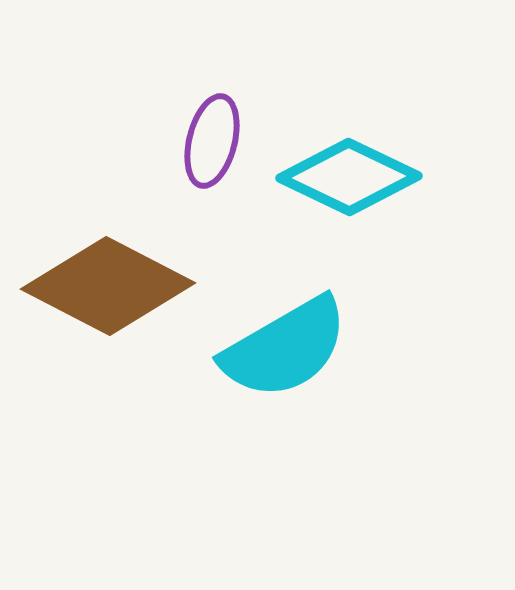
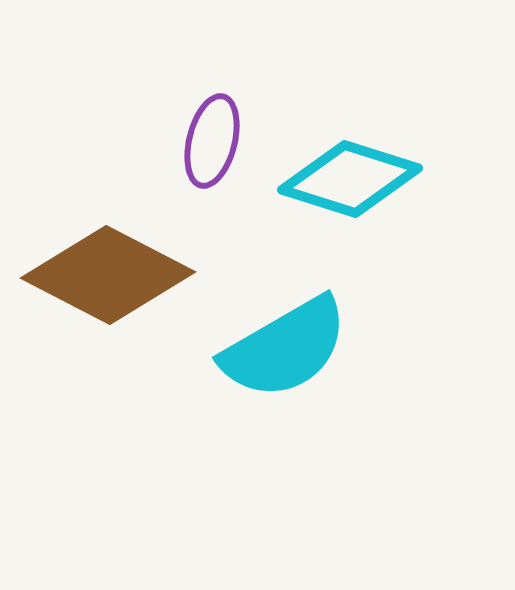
cyan diamond: moved 1 px right, 2 px down; rotated 8 degrees counterclockwise
brown diamond: moved 11 px up
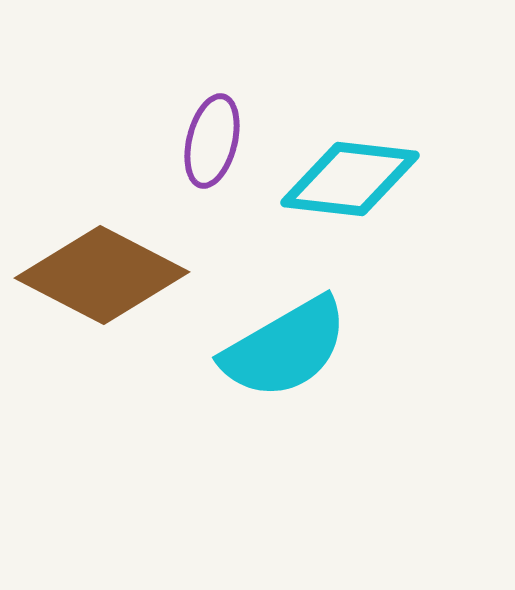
cyan diamond: rotated 11 degrees counterclockwise
brown diamond: moved 6 px left
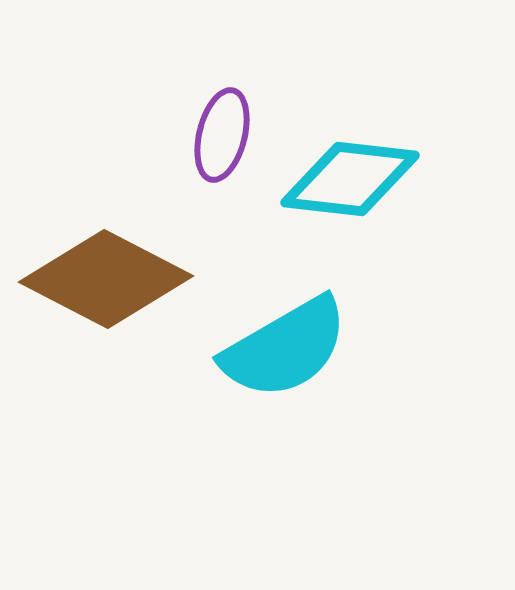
purple ellipse: moved 10 px right, 6 px up
brown diamond: moved 4 px right, 4 px down
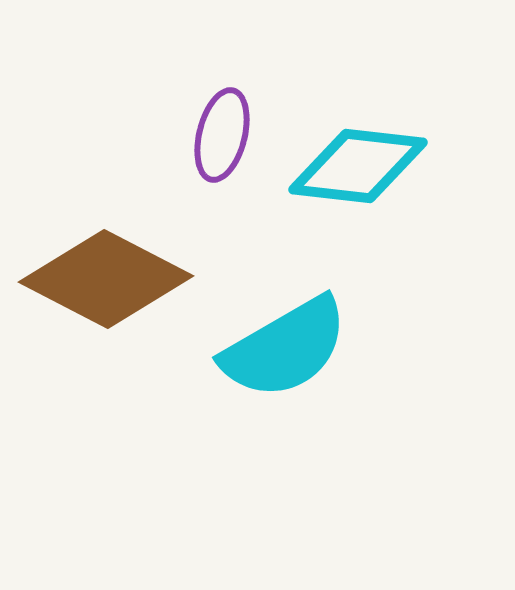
cyan diamond: moved 8 px right, 13 px up
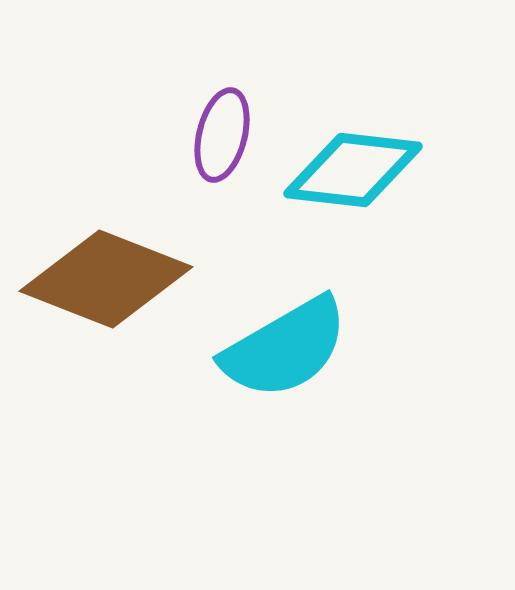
cyan diamond: moved 5 px left, 4 px down
brown diamond: rotated 6 degrees counterclockwise
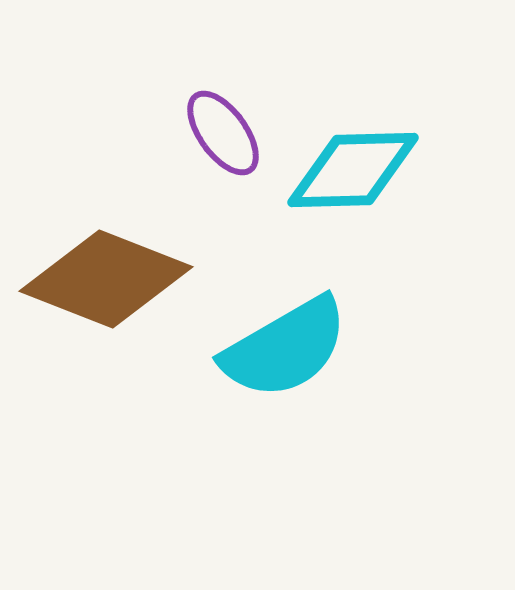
purple ellipse: moved 1 px right, 2 px up; rotated 50 degrees counterclockwise
cyan diamond: rotated 8 degrees counterclockwise
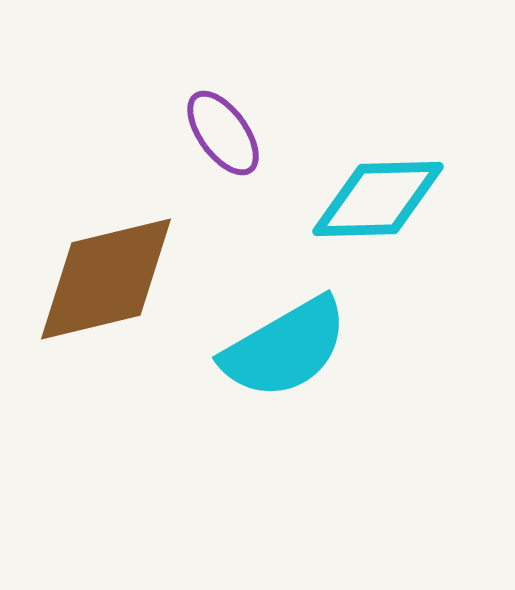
cyan diamond: moved 25 px right, 29 px down
brown diamond: rotated 35 degrees counterclockwise
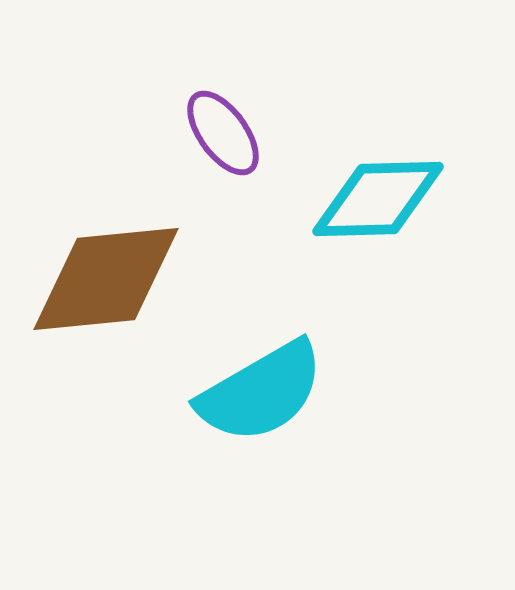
brown diamond: rotated 8 degrees clockwise
cyan semicircle: moved 24 px left, 44 px down
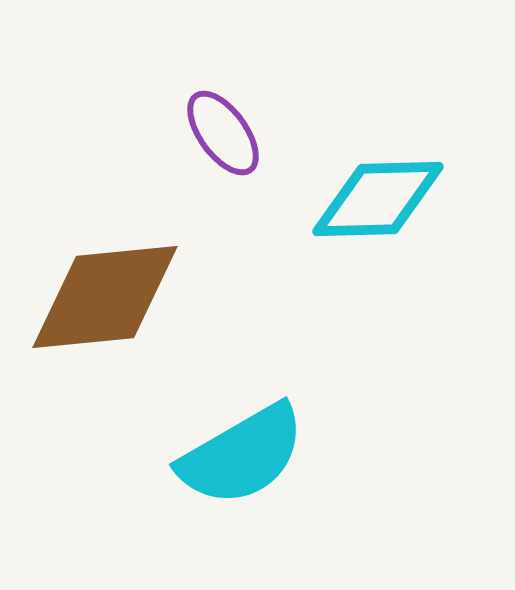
brown diamond: moved 1 px left, 18 px down
cyan semicircle: moved 19 px left, 63 px down
